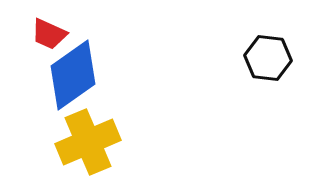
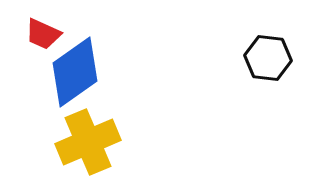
red trapezoid: moved 6 px left
blue diamond: moved 2 px right, 3 px up
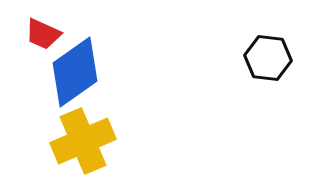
yellow cross: moved 5 px left, 1 px up
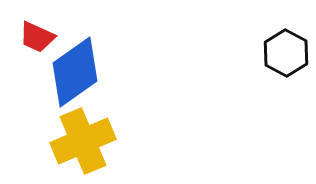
red trapezoid: moved 6 px left, 3 px down
black hexagon: moved 18 px right, 5 px up; rotated 21 degrees clockwise
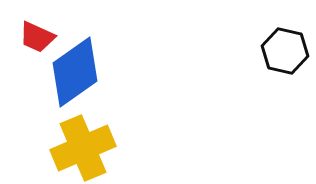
black hexagon: moved 1 px left, 2 px up; rotated 15 degrees counterclockwise
yellow cross: moved 7 px down
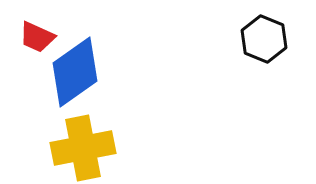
black hexagon: moved 21 px left, 12 px up; rotated 9 degrees clockwise
yellow cross: rotated 12 degrees clockwise
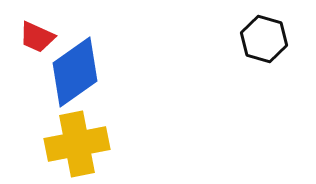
black hexagon: rotated 6 degrees counterclockwise
yellow cross: moved 6 px left, 4 px up
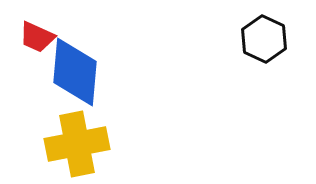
black hexagon: rotated 9 degrees clockwise
blue diamond: rotated 50 degrees counterclockwise
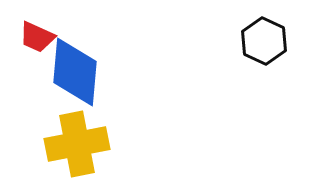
black hexagon: moved 2 px down
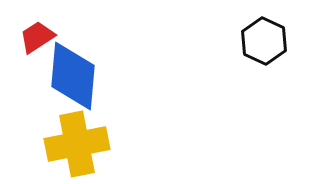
red trapezoid: rotated 123 degrees clockwise
blue diamond: moved 2 px left, 4 px down
